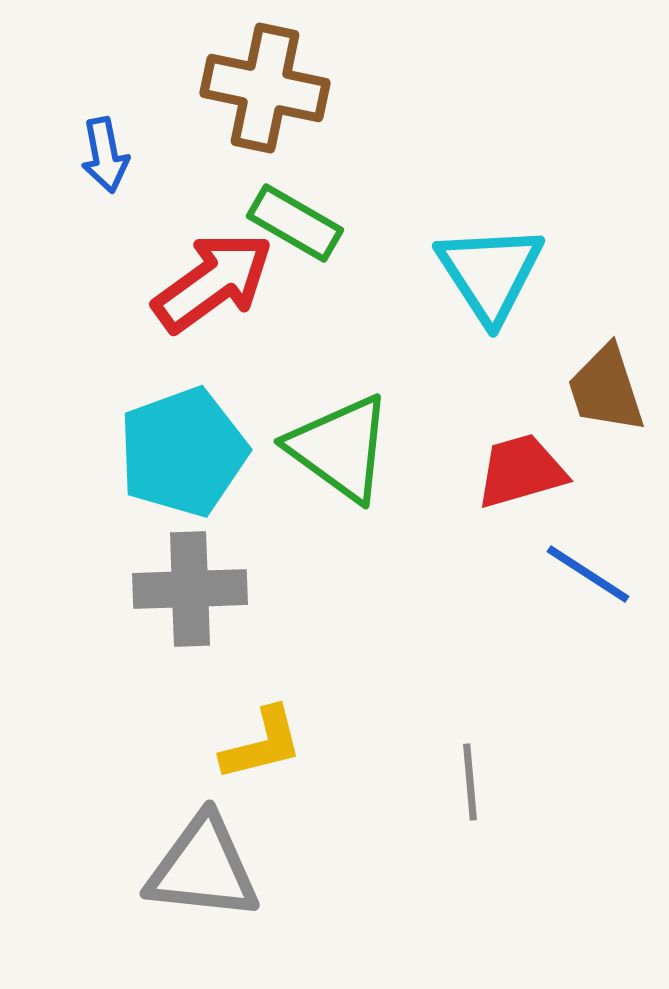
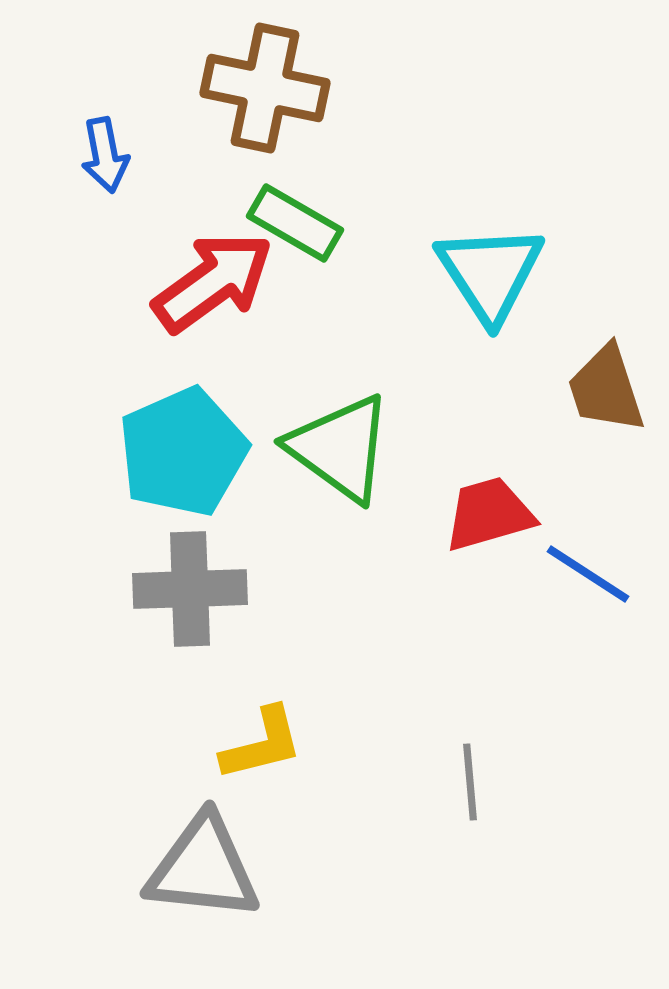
cyan pentagon: rotated 4 degrees counterclockwise
red trapezoid: moved 32 px left, 43 px down
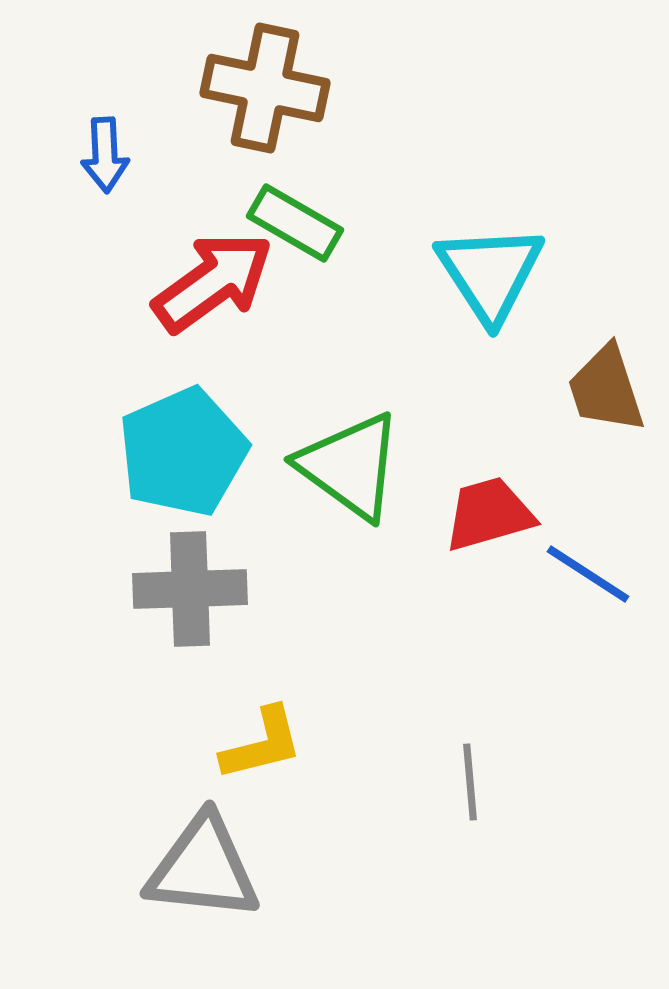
blue arrow: rotated 8 degrees clockwise
green triangle: moved 10 px right, 18 px down
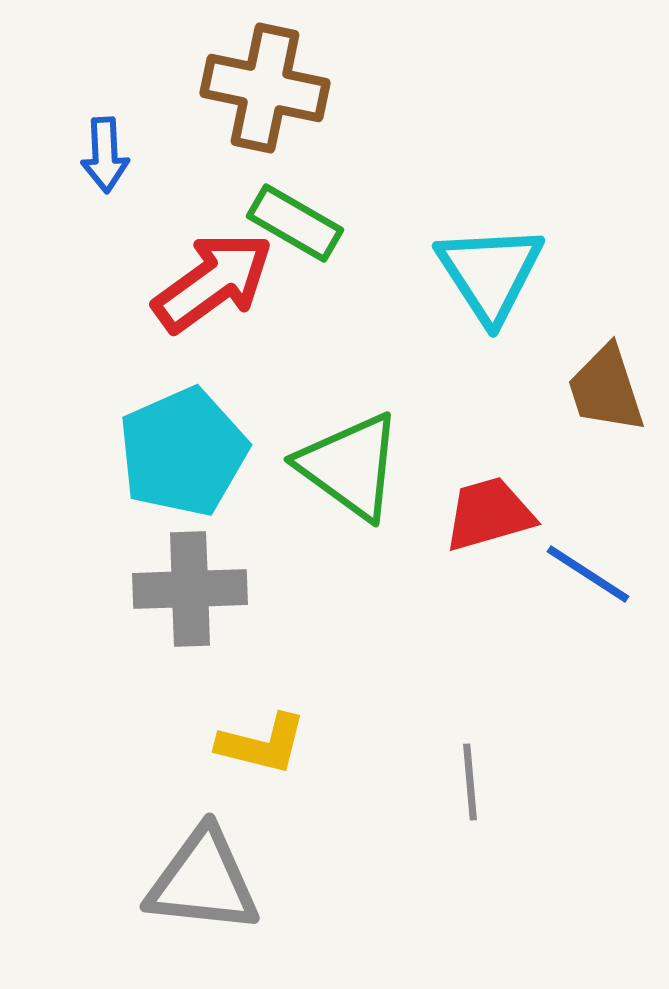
yellow L-shape: rotated 28 degrees clockwise
gray triangle: moved 13 px down
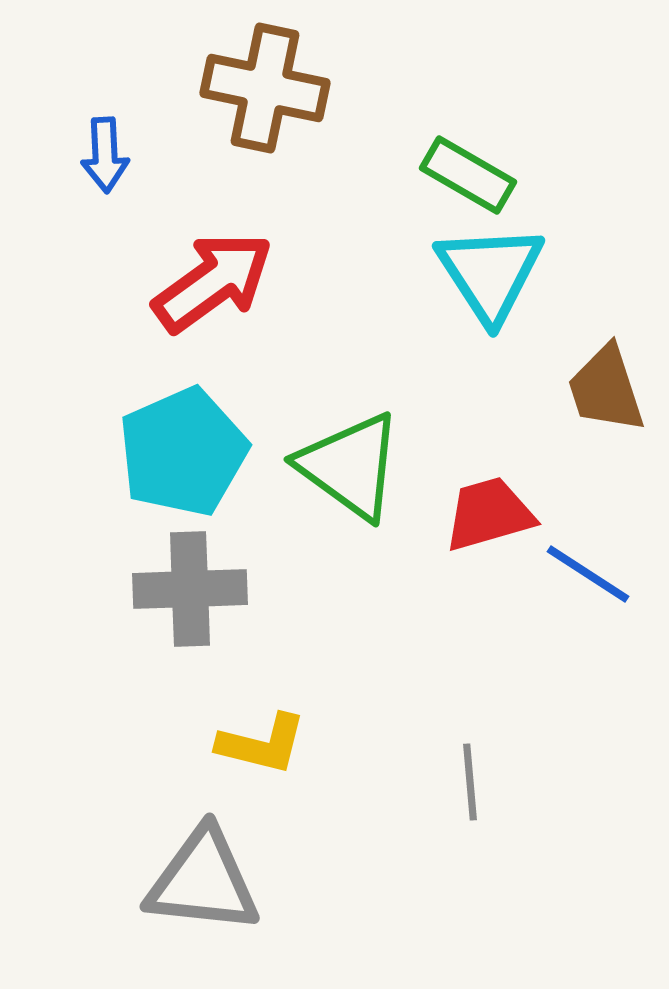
green rectangle: moved 173 px right, 48 px up
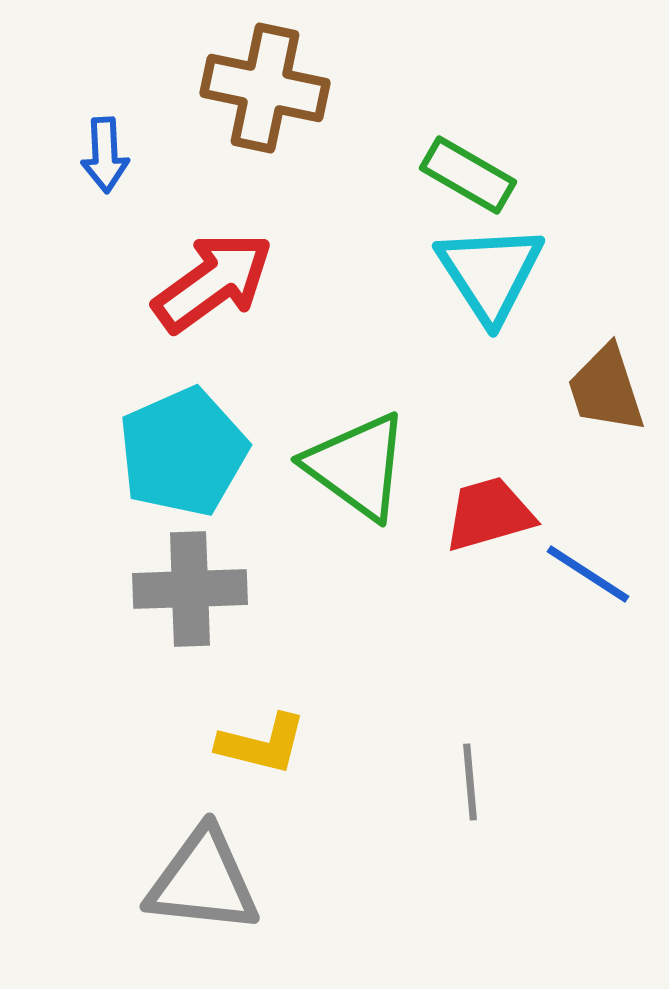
green triangle: moved 7 px right
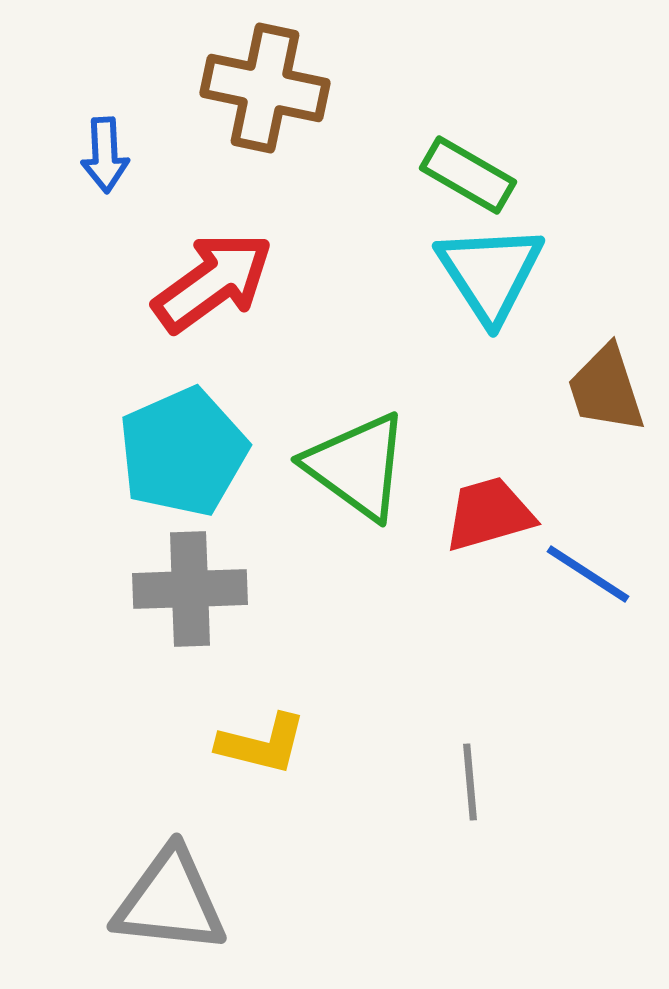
gray triangle: moved 33 px left, 20 px down
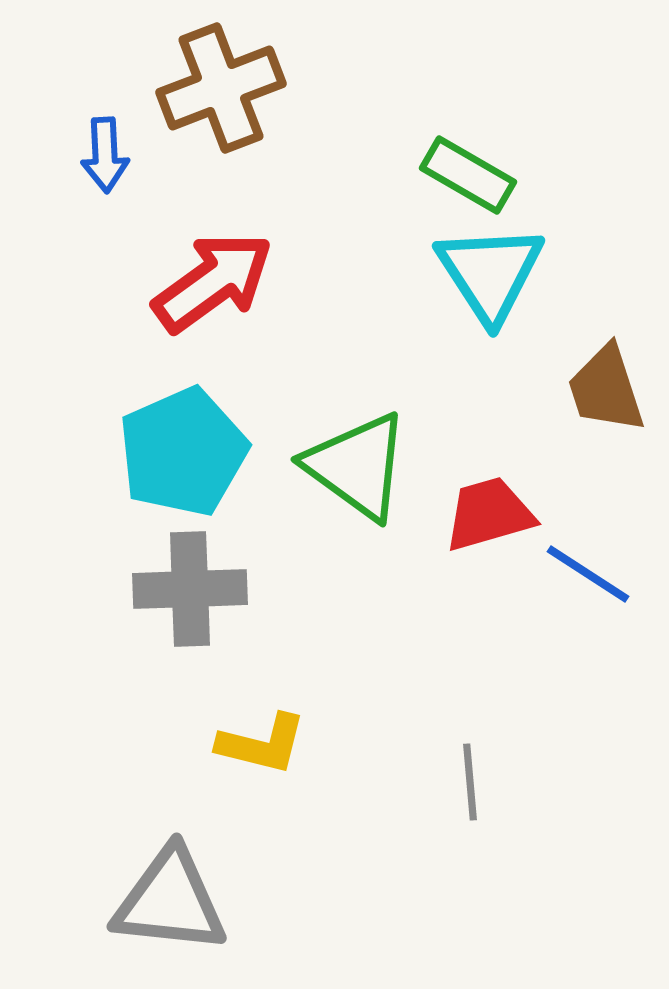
brown cross: moved 44 px left; rotated 33 degrees counterclockwise
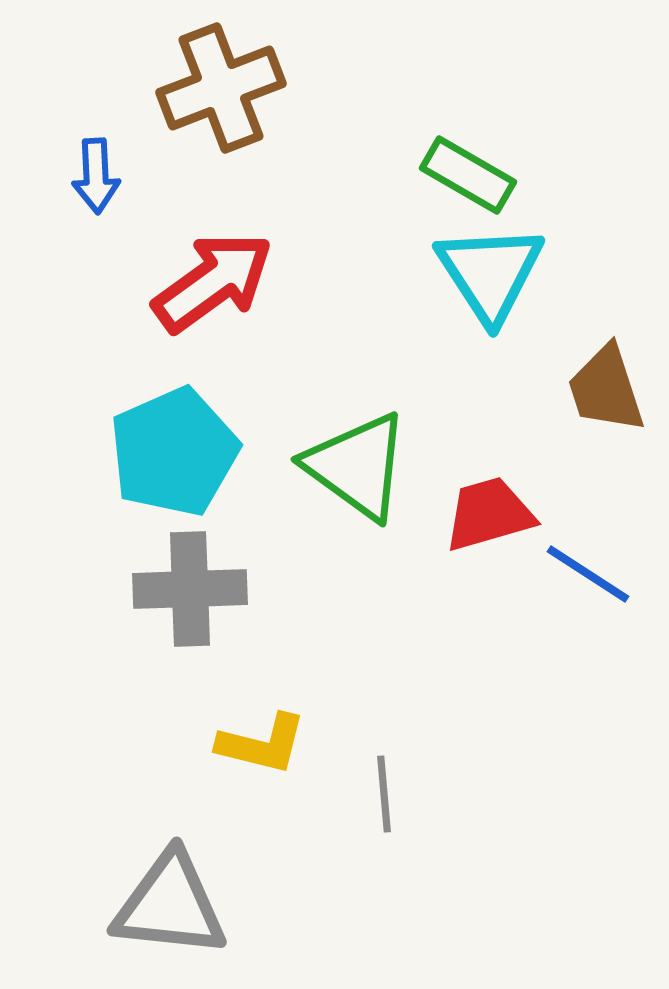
blue arrow: moved 9 px left, 21 px down
cyan pentagon: moved 9 px left
gray line: moved 86 px left, 12 px down
gray triangle: moved 4 px down
